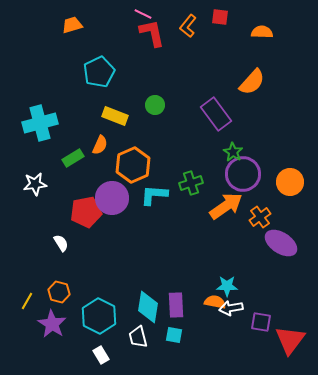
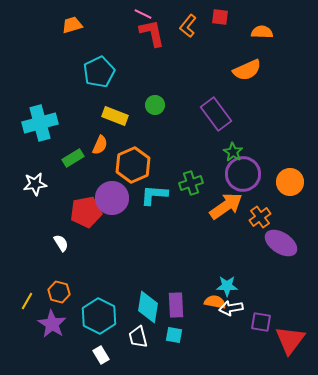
orange semicircle at (252, 82): moved 5 px left, 12 px up; rotated 24 degrees clockwise
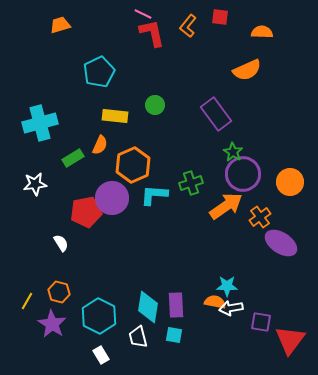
orange trapezoid at (72, 25): moved 12 px left
yellow rectangle at (115, 116): rotated 15 degrees counterclockwise
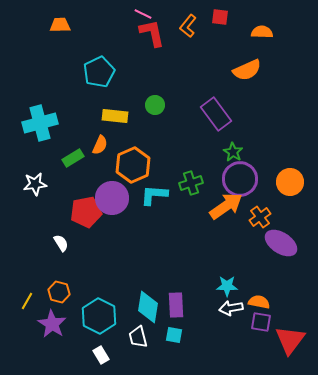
orange trapezoid at (60, 25): rotated 15 degrees clockwise
purple circle at (243, 174): moved 3 px left, 5 px down
orange semicircle at (215, 302): moved 44 px right
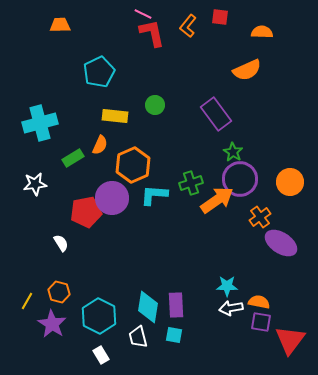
orange arrow at (226, 206): moved 9 px left, 6 px up
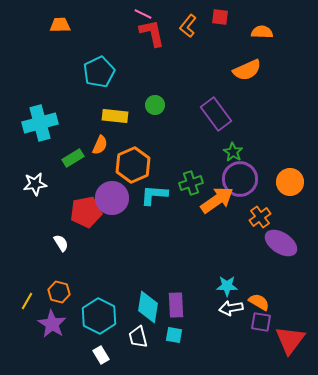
orange semicircle at (259, 302): rotated 20 degrees clockwise
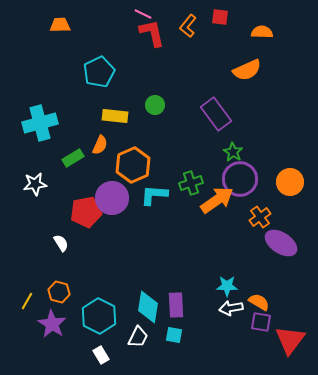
white trapezoid at (138, 337): rotated 140 degrees counterclockwise
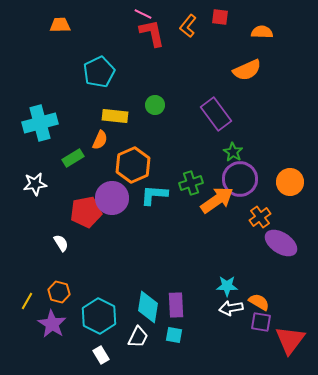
orange semicircle at (100, 145): moved 5 px up
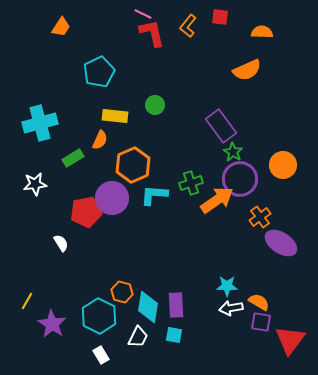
orange trapezoid at (60, 25): moved 1 px right, 2 px down; rotated 125 degrees clockwise
purple rectangle at (216, 114): moved 5 px right, 12 px down
orange circle at (290, 182): moved 7 px left, 17 px up
orange hexagon at (59, 292): moved 63 px right
